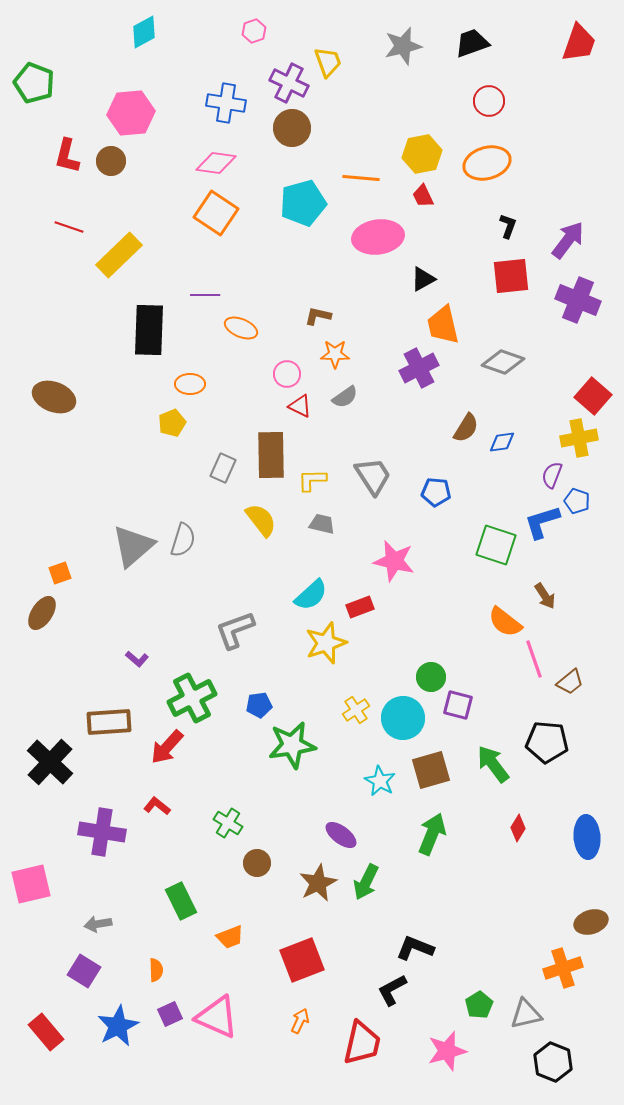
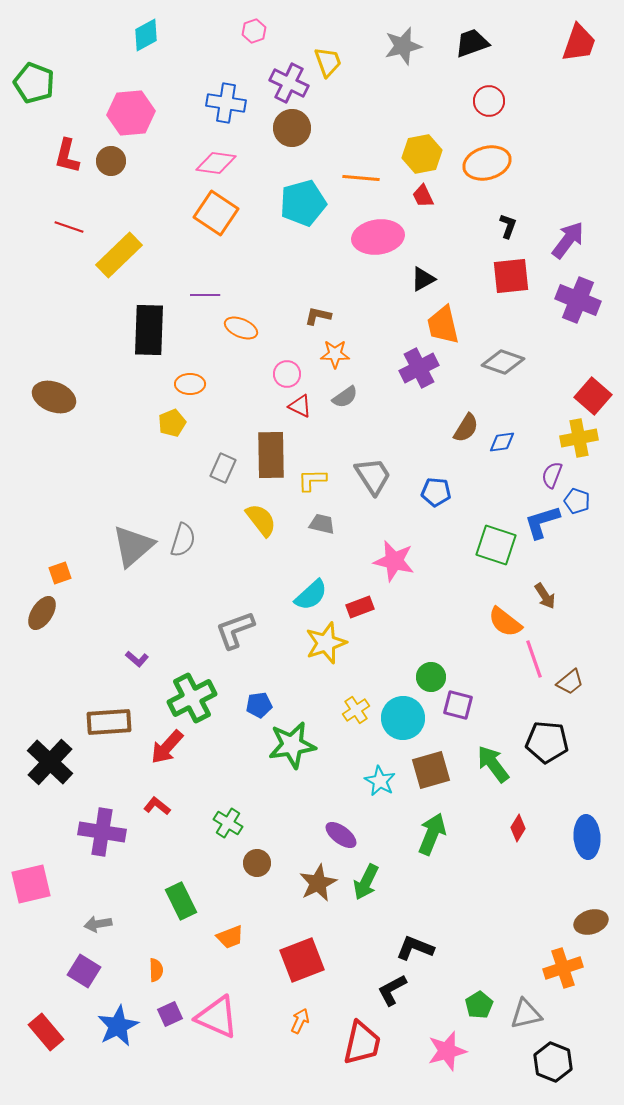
cyan diamond at (144, 32): moved 2 px right, 3 px down
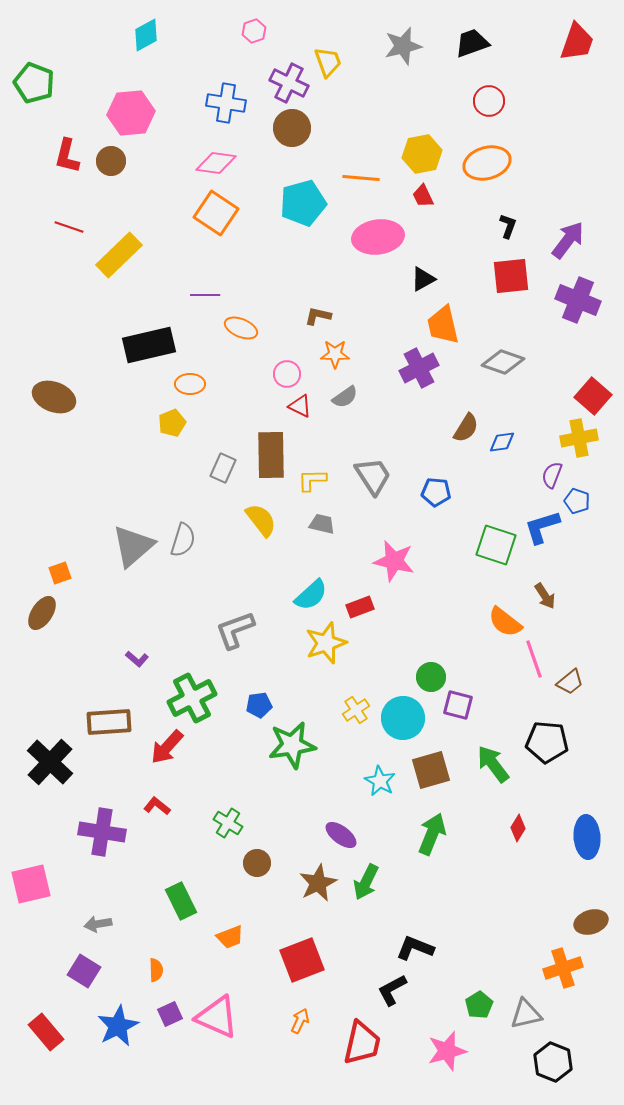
red trapezoid at (579, 43): moved 2 px left, 1 px up
black rectangle at (149, 330): moved 15 px down; rotated 75 degrees clockwise
blue L-shape at (542, 522): moved 5 px down
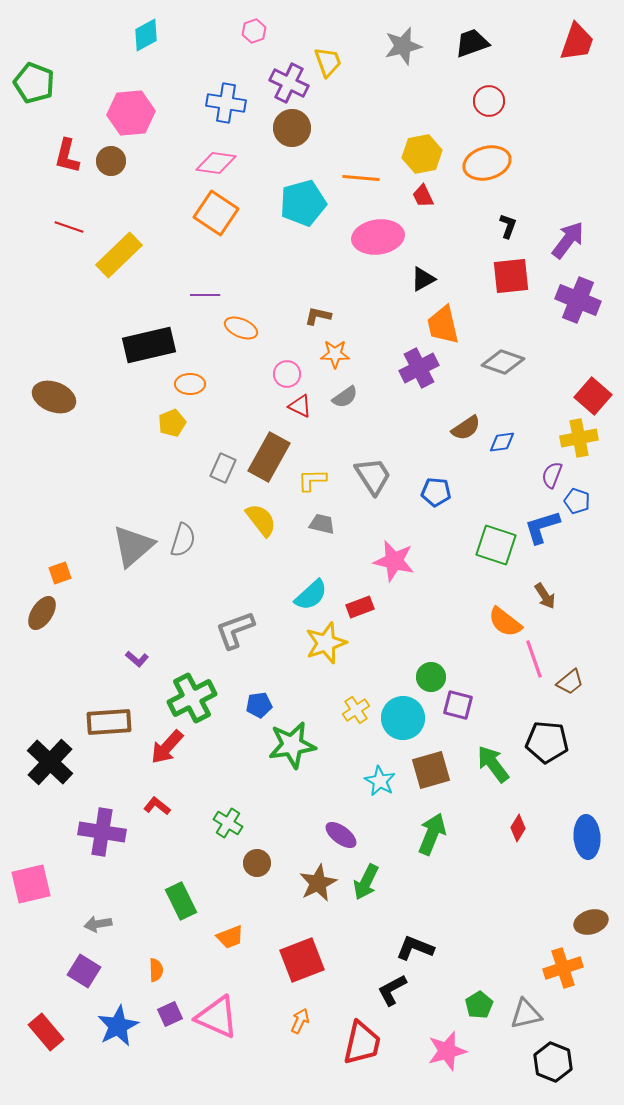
brown semicircle at (466, 428): rotated 24 degrees clockwise
brown rectangle at (271, 455): moved 2 px left, 2 px down; rotated 30 degrees clockwise
